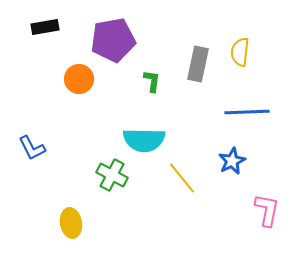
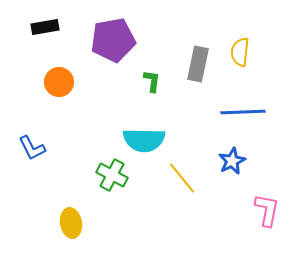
orange circle: moved 20 px left, 3 px down
blue line: moved 4 px left
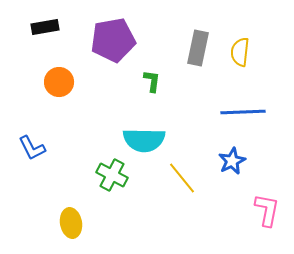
gray rectangle: moved 16 px up
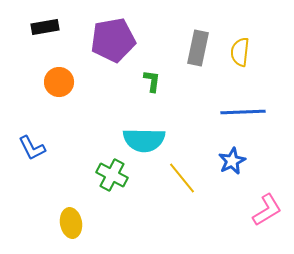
pink L-shape: rotated 48 degrees clockwise
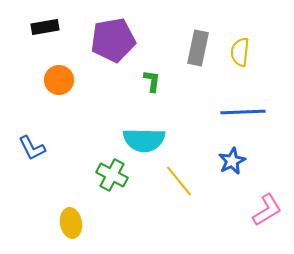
orange circle: moved 2 px up
yellow line: moved 3 px left, 3 px down
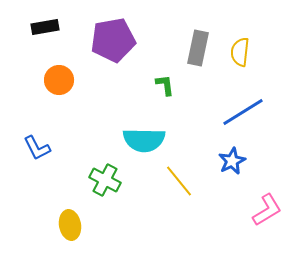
green L-shape: moved 13 px right, 4 px down; rotated 15 degrees counterclockwise
blue line: rotated 30 degrees counterclockwise
blue L-shape: moved 5 px right
green cross: moved 7 px left, 5 px down
yellow ellipse: moved 1 px left, 2 px down
